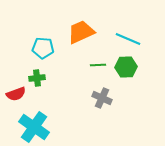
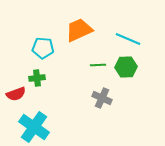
orange trapezoid: moved 2 px left, 2 px up
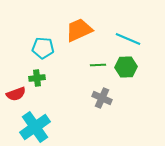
cyan cross: moved 1 px right; rotated 20 degrees clockwise
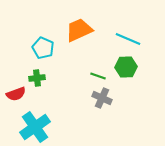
cyan pentagon: rotated 20 degrees clockwise
green line: moved 11 px down; rotated 21 degrees clockwise
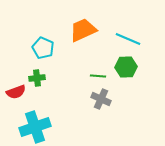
orange trapezoid: moved 4 px right
green line: rotated 14 degrees counterclockwise
red semicircle: moved 2 px up
gray cross: moved 1 px left, 1 px down
cyan cross: rotated 16 degrees clockwise
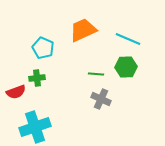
green line: moved 2 px left, 2 px up
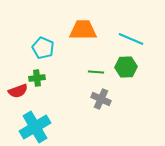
orange trapezoid: rotated 24 degrees clockwise
cyan line: moved 3 px right
green line: moved 2 px up
red semicircle: moved 2 px right, 1 px up
cyan cross: rotated 12 degrees counterclockwise
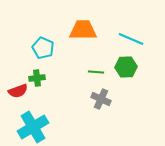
cyan cross: moved 2 px left
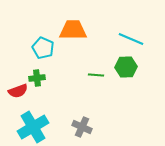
orange trapezoid: moved 10 px left
green line: moved 3 px down
gray cross: moved 19 px left, 28 px down
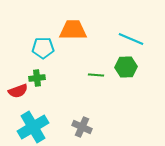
cyan pentagon: rotated 25 degrees counterclockwise
